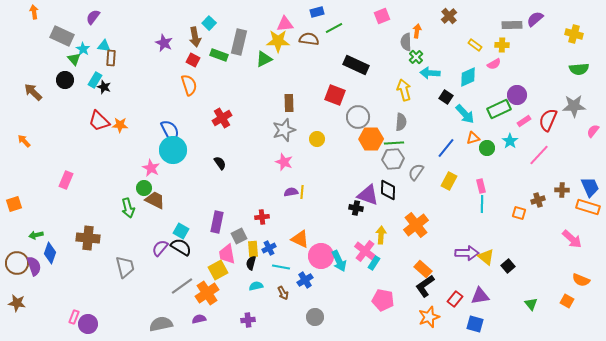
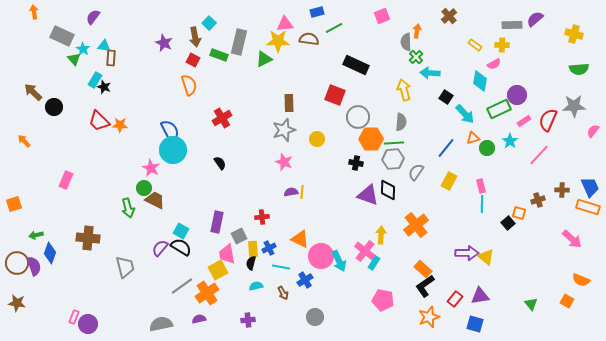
cyan diamond at (468, 77): moved 12 px right, 4 px down; rotated 55 degrees counterclockwise
black circle at (65, 80): moved 11 px left, 27 px down
black cross at (356, 208): moved 45 px up
black square at (508, 266): moved 43 px up
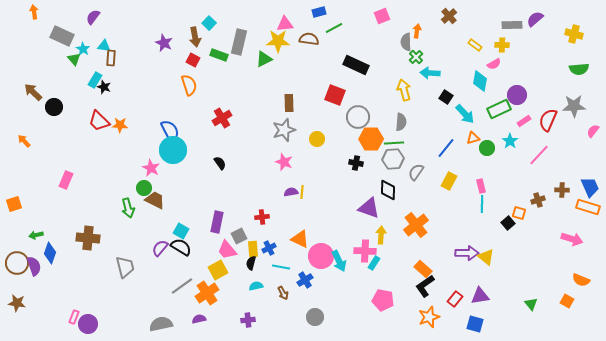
blue rectangle at (317, 12): moved 2 px right
purple triangle at (368, 195): moved 1 px right, 13 px down
pink arrow at (572, 239): rotated 25 degrees counterclockwise
pink cross at (365, 251): rotated 35 degrees counterclockwise
pink trapezoid at (227, 254): moved 4 px up; rotated 30 degrees counterclockwise
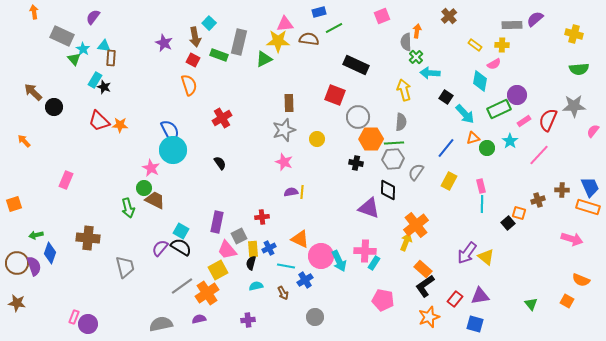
yellow arrow at (381, 235): moved 25 px right, 7 px down; rotated 18 degrees clockwise
purple arrow at (467, 253): rotated 125 degrees clockwise
cyan line at (281, 267): moved 5 px right, 1 px up
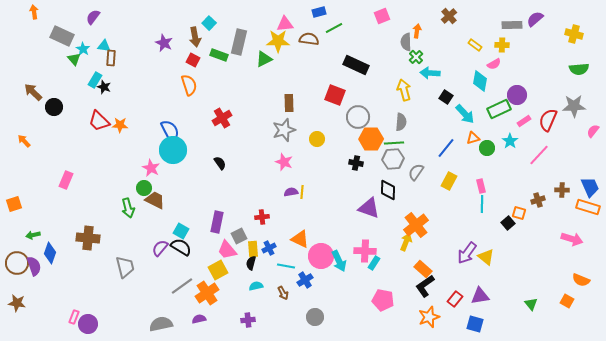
green arrow at (36, 235): moved 3 px left
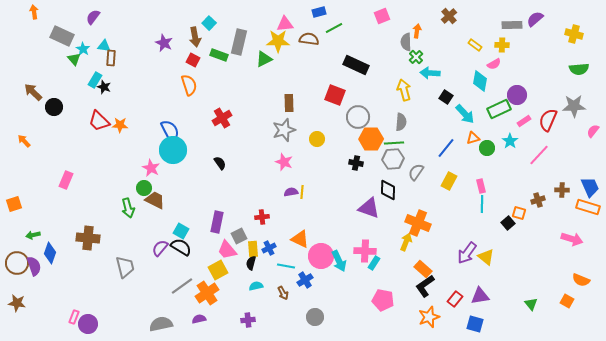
orange cross at (416, 225): moved 2 px right, 2 px up; rotated 30 degrees counterclockwise
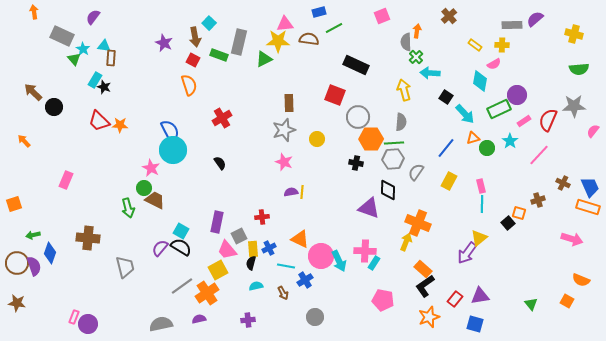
brown cross at (562, 190): moved 1 px right, 7 px up; rotated 24 degrees clockwise
yellow triangle at (486, 257): moved 7 px left, 19 px up; rotated 42 degrees clockwise
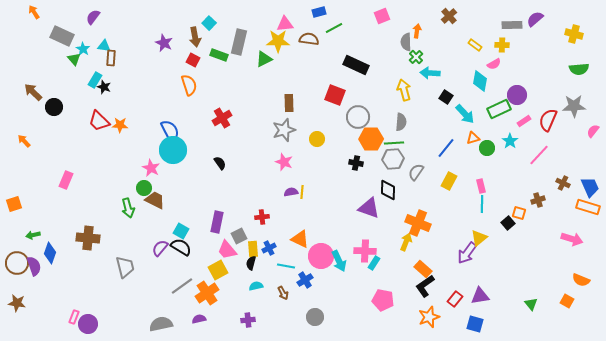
orange arrow at (34, 12): rotated 24 degrees counterclockwise
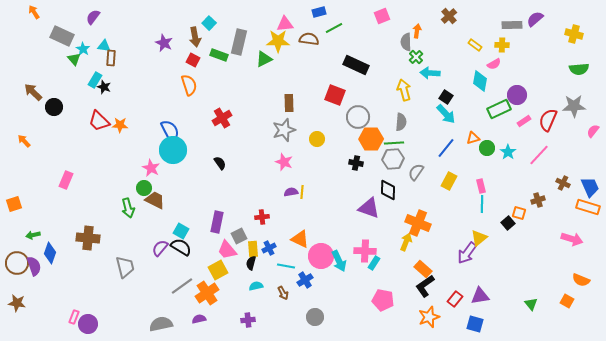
cyan arrow at (465, 114): moved 19 px left
cyan star at (510, 141): moved 2 px left, 11 px down
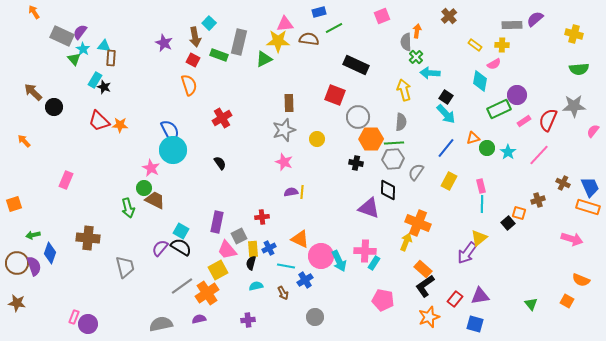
purple semicircle at (93, 17): moved 13 px left, 15 px down
